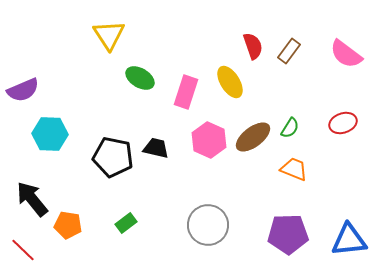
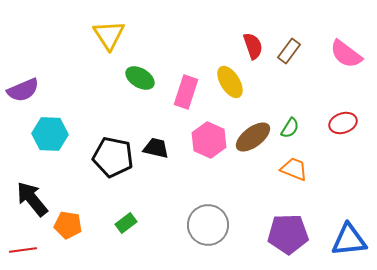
red line: rotated 52 degrees counterclockwise
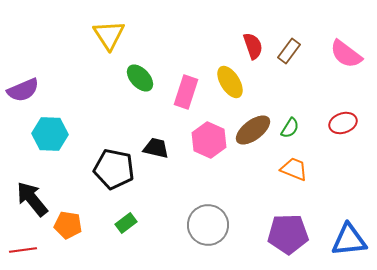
green ellipse: rotated 16 degrees clockwise
brown ellipse: moved 7 px up
black pentagon: moved 1 px right, 12 px down
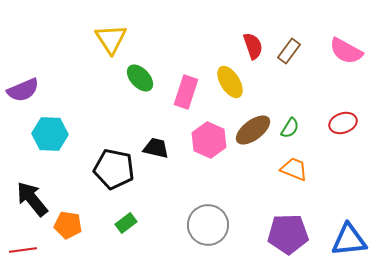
yellow triangle: moved 2 px right, 4 px down
pink semicircle: moved 3 px up; rotated 8 degrees counterclockwise
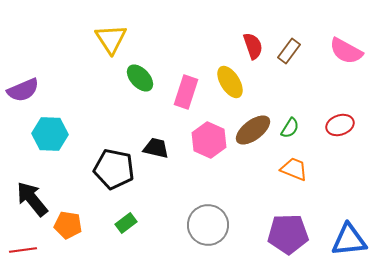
red ellipse: moved 3 px left, 2 px down
